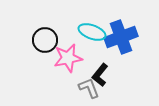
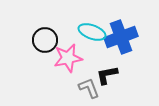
black L-shape: moved 7 px right; rotated 40 degrees clockwise
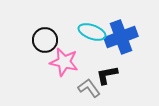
pink star: moved 4 px left, 4 px down; rotated 24 degrees clockwise
gray L-shape: rotated 15 degrees counterclockwise
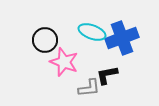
blue cross: moved 1 px right, 1 px down
pink star: rotated 8 degrees clockwise
gray L-shape: rotated 120 degrees clockwise
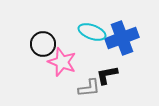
black circle: moved 2 px left, 4 px down
pink star: moved 2 px left
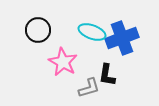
black circle: moved 5 px left, 14 px up
pink star: moved 1 px right; rotated 8 degrees clockwise
black L-shape: rotated 70 degrees counterclockwise
gray L-shape: rotated 10 degrees counterclockwise
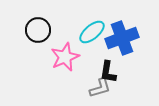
cyan ellipse: rotated 60 degrees counterclockwise
pink star: moved 2 px right, 5 px up; rotated 20 degrees clockwise
black L-shape: moved 1 px right, 3 px up
gray L-shape: moved 11 px right
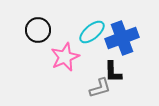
black L-shape: moved 5 px right; rotated 10 degrees counterclockwise
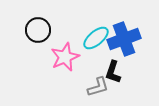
cyan ellipse: moved 4 px right, 6 px down
blue cross: moved 2 px right, 1 px down
black L-shape: rotated 20 degrees clockwise
gray L-shape: moved 2 px left, 1 px up
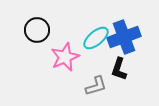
black circle: moved 1 px left
blue cross: moved 2 px up
black L-shape: moved 6 px right, 3 px up
gray L-shape: moved 2 px left, 1 px up
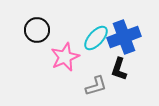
cyan ellipse: rotated 8 degrees counterclockwise
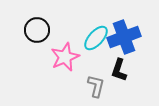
black L-shape: moved 1 px down
gray L-shape: rotated 60 degrees counterclockwise
